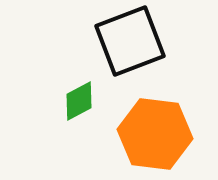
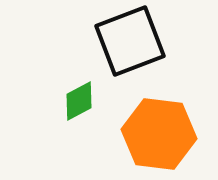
orange hexagon: moved 4 px right
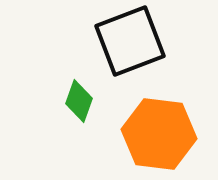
green diamond: rotated 42 degrees counterclockwise
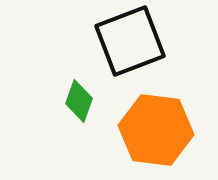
orange hexagon: moved 3 px left, 4 px up
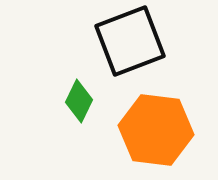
green diamond: rotated 6 degrees clockwise
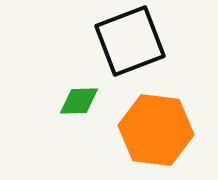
green diamond: rotated 63 degrees clockwise
